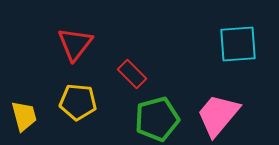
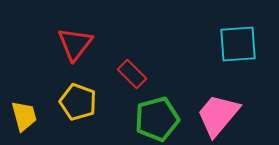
yellow pentagon: rotated 15 degrees clockwise
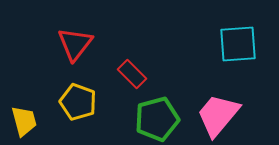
yellow trapezoid: moved 5 px down
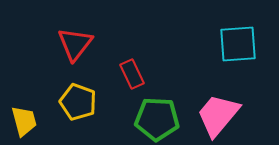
red rectangle: rotated 20 degrees clockwise
green pentagon: rotated 18 degrees clockwise
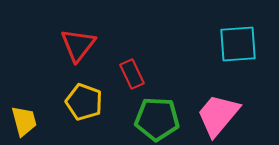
red triangle: moved 3 px right, 1 px down
yellow pentagon: moved 6 px right
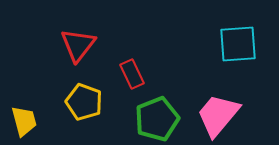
green pentagon: rotated 24 degrees counterclockwise
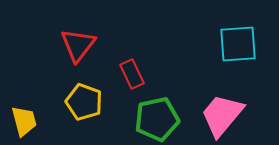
pink trapezoid: moved 4 px right
green pentagon: rotated 9 degrees clockwise
